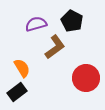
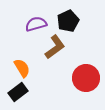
black pentagon: moved 4 px left; rotated 20 degrees clockwise
black rectangle: moved 1 px right
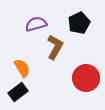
black pentagon: moved 11 px right, 2 px down
brown L-shape: rotated 25 degrees counterclockwise
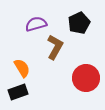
black rectangle: rotated 18 degrees clockwise
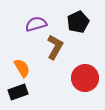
black pentagon: moved 1 px left, 1 px up
red circle: moved 1 px left
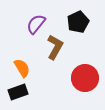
purple semicircle: rotated 35 degrees counterclockwise
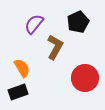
purple semicircle: moved 2 px left
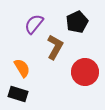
black pentagon: moved 1 px left
red circle: moved 6 px up
black rectangle: moved 2 px down; rotated 36 degrees clockwise
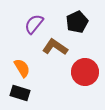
brown L-shape: rotated 85 degrees counterclockwise
black rectangle: moved 2 px right, 1 px up
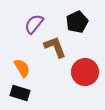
brown L-shape: rotated 35 degrees clockwise
